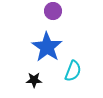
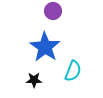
blue star: moved 2 px left
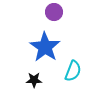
purple circle: moved 1 px right, 1 px down
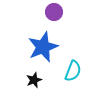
blue star: moved 2 px left; rotated 16 degrees clockwise
black star: rotated 21 degrees counterclockwise
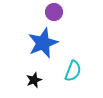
blue star: moved 4 px up
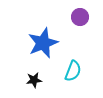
purple circle: moved 26 px right, 5 px down
black star: rotated 14 degrees clockwise
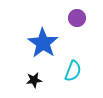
purple circle: moved 3 px left, 1 px down
blue star: rotated 16 degrees counterclockwise
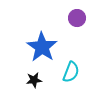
blue star: moved 1 px left, 4 px down
cyan semicircle: moved 2 px left, 1 px down
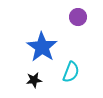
purple circle: moved 1 px right, 1 px up
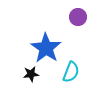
blue star: moved 4 px right, 1 px down
black star: moved 3 px left, 6 px up
